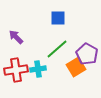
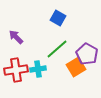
blue square: rotated 28 degrees clockwise
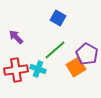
green line: moved 2 px left, 1 px down
cyan cross: rotated 28 degrees clockwise
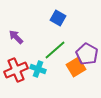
red cross: rotated 15 degrees counterclockwise
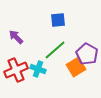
blue square: moved 2 px down; rotated 35 degrees counterclockwise
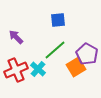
cyan cross: rotated 21 degrees clockwise
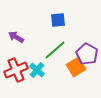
purple arrow: rotated 14 degrees counterclockwise
cyan cross: moved 1 px left, 1 px down
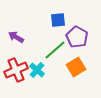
purple pentagon: moved 10 px left, 17 px up
